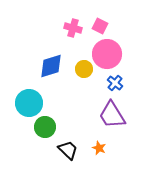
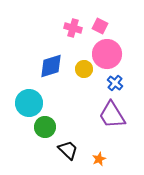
orange star: moved 11 px down; rotated 24 degrees clockwise
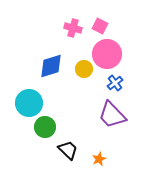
blue cross: rotated 14 degrees clockwise
purple trapezoid: rotated 12 degrees counterclockwise
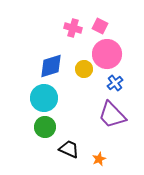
cyan circle: moved 15 px right, 5 px up
black trapezoid: moved 1 px right, 1 px up; rotated 20 degrees counterclockwise
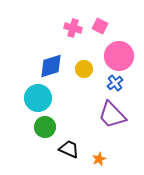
pink circle: moved 12 px right, 2 px down
cyan circle: moved 6 px left
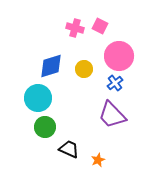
pink cross: moved 2 px right
orange star: moved 1 px left, 1 px down
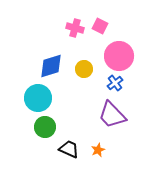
orange star: moved 10 px up
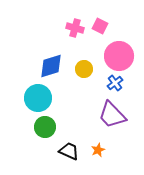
black trapezoid: moved 2 px down
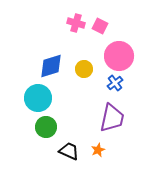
pink cross: moved 1 px right, 5 px up
purple trapezoid: moved 3 px down; rotated 124 degrees counterclockwise
green circle: moved 1 px right
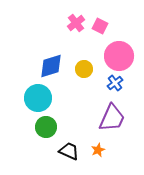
pink cross: rotated 36 degrees clockwise
purple trapezoid: rotated 12 degrees clockwise
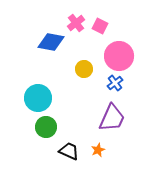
blue diamond: moved 24 px up; rotated 28 degrees clockwise
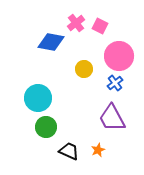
purple trapezoid: rotated 128 degrees clockwise
